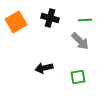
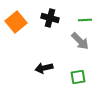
orange square: rotated 10 degrees counterclockwise
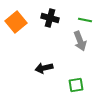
green line: rotated 16 degrees clockwise
gray arrow: rotated 24 degrees clockwise
green square: moved 2 px left, 8 px down
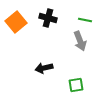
black cross: moved 2 px left
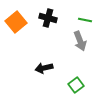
green square: rotated 28 degrees counterclockwise
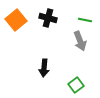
orange square: moved 2 px up
black arrow: rotated 72 degrees counterclockwise
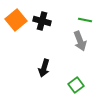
black cross: moved 6 px left, 3 px down
black arrow: rotated 12 degrees clockwise
